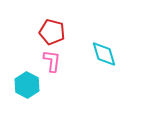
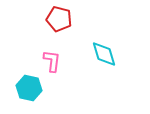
red pentagon: moved 7 px right, 13 px up
cyan hexagon: moved 2 px right, 3 px down; rotated 15 degrees counterclockwise
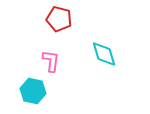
pink L-shape: moved 1 px left
cyan hexagon: moved 4 px right, 3 px down
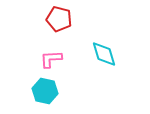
pink L-shape: moved 2 px up; rotated 100 degrees counterclockwise
cyan hexagon: moved 12 px right
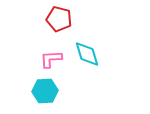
cyan diamond: moved 17 px left
cyan hexagon: rotated 15 degrees counterclockwise
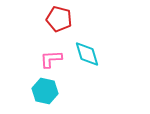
cyan hexagon: rotated 15 degrees clockwise
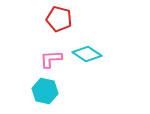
cyan diamond: rotated 40 degrees counterclockwise
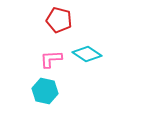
red pentagon: moved 1 px down
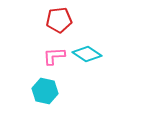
red pentagon: rotated 20 degrees counterclockwise
pink L-shape: moved 3 px right, 3 px up
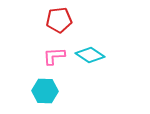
cyan diamond: moved 3 px right, 1 px down
cyan hexagon: rotated 10 degrees counterclockwise
